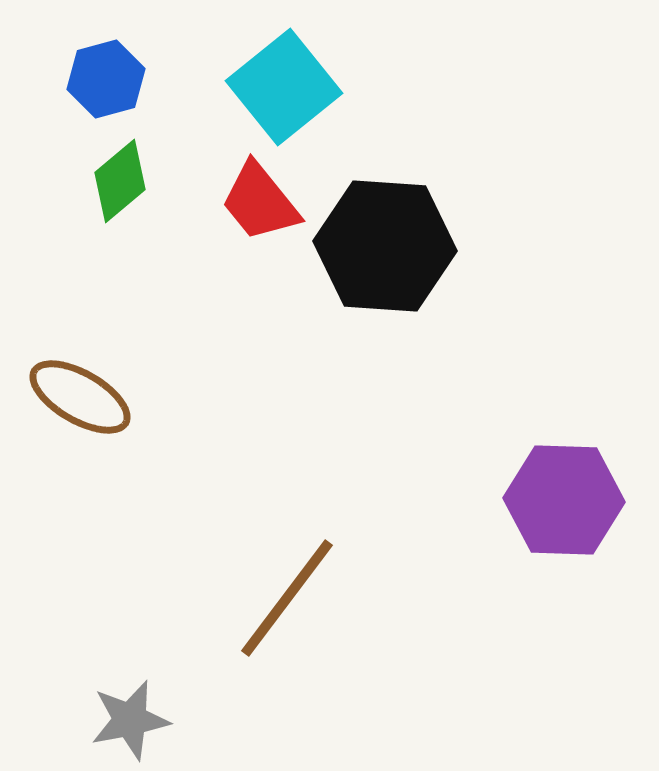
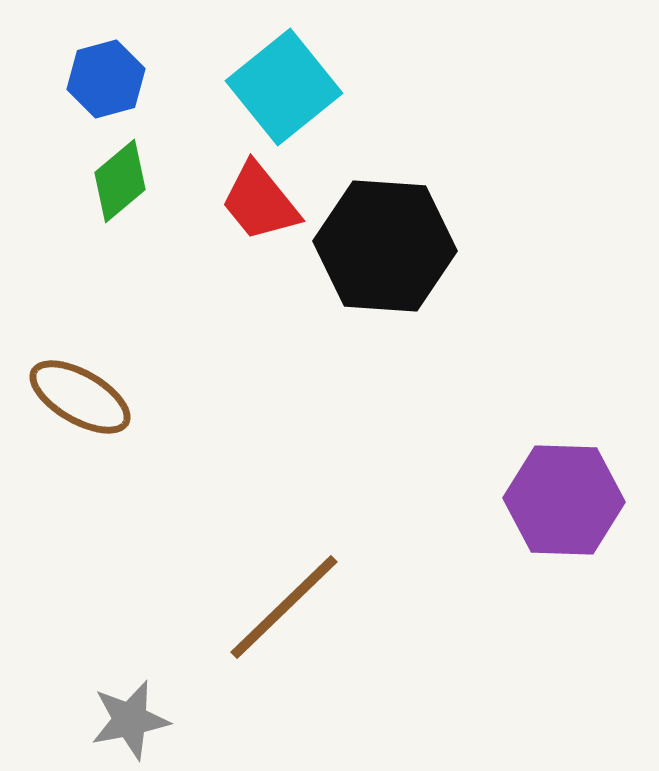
brown line: moved 3 px left, 9 px down; rotated 9 degrees clockwise
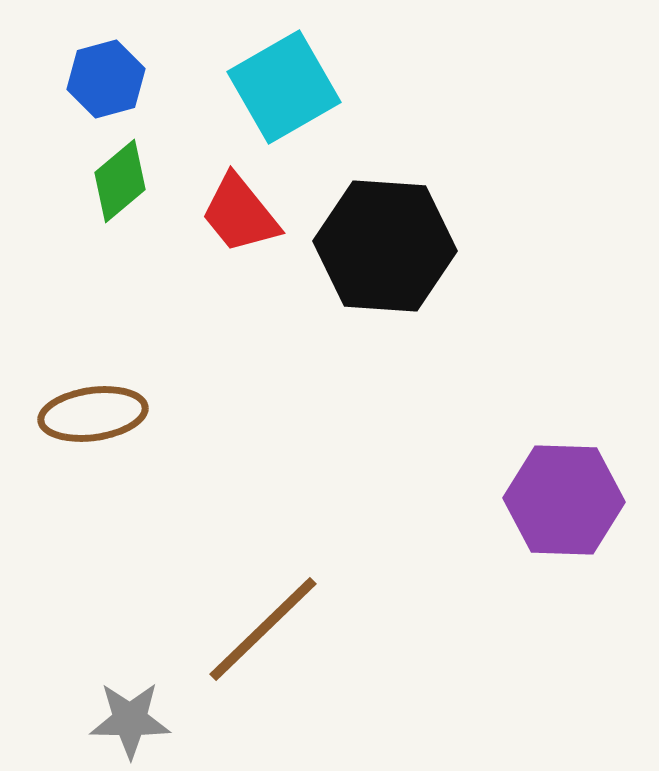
cyan square: rotated 9 degrees clockwise
red trapezoid: moved 20 px left, 12 px down
brown ellipse: moved 13 px right, 17 px down; rotated 38 degrees counterclockwise
brown line: moved 21 px left, 22 px down
gray star: rotated 12 degrees clockwise
